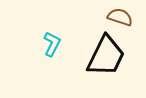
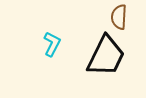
brown semicircle: moved 1 px left; rotated 105 degrees counterclockwise
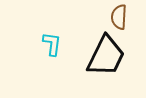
cyan L-shape: rotated 20 degrees counterclockwise
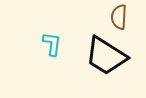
black trapezoid: rotated 96 degrees clockwise
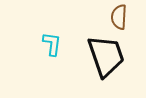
black trapezoid: rotated 141 degrees counterclockwise
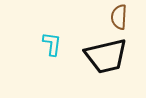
black trapezoid: rotated 96 degrees clockwise
